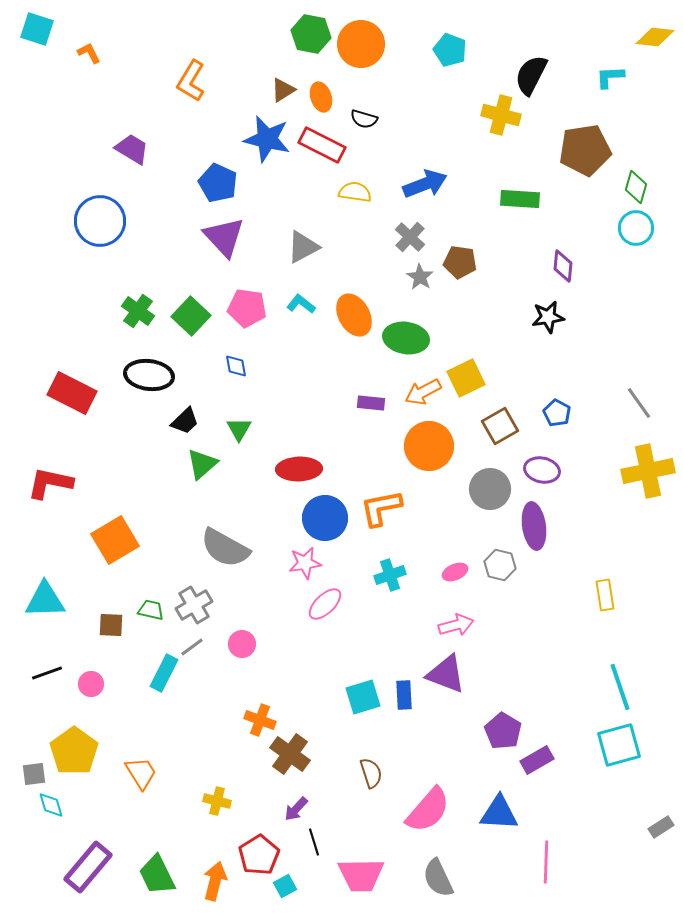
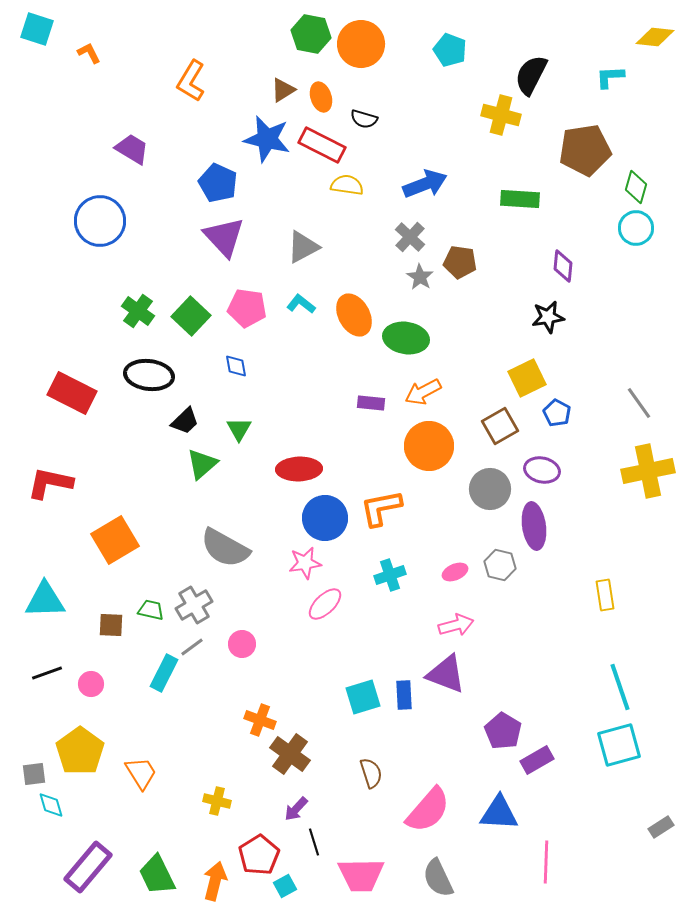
yellow semicircle at (355, 192): moved 8 px left, 7 px up
yellow square at (466, 378): moved 61 px right
yellow pentagon at (74, 751): moved 6 px right
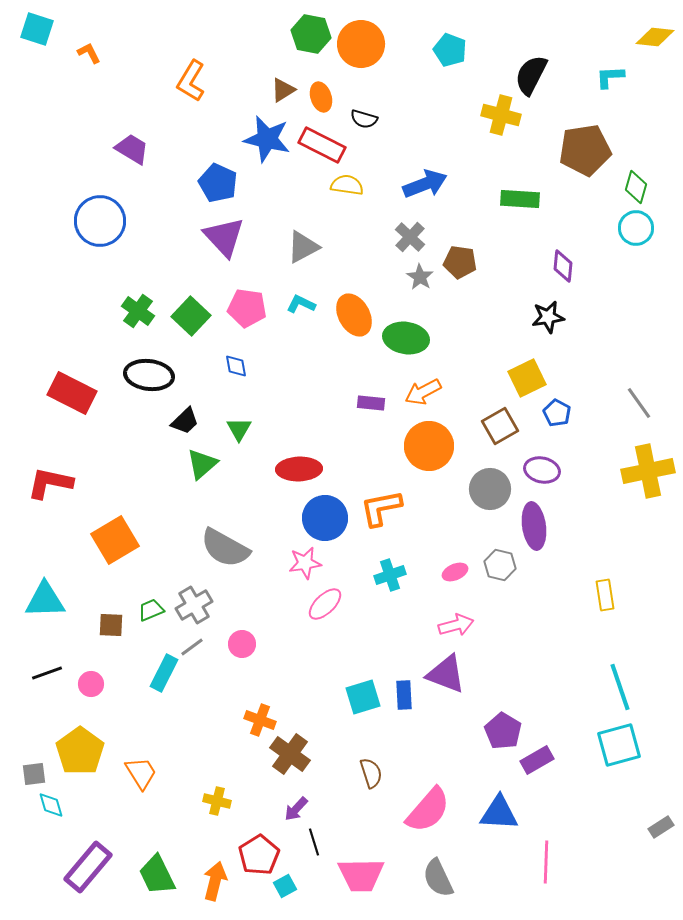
cyan L-shape at (301, 304): rotated 12 degrees counterclockwise
green trapezoid at (151, 610): rotated 36 degrees counterclockwise
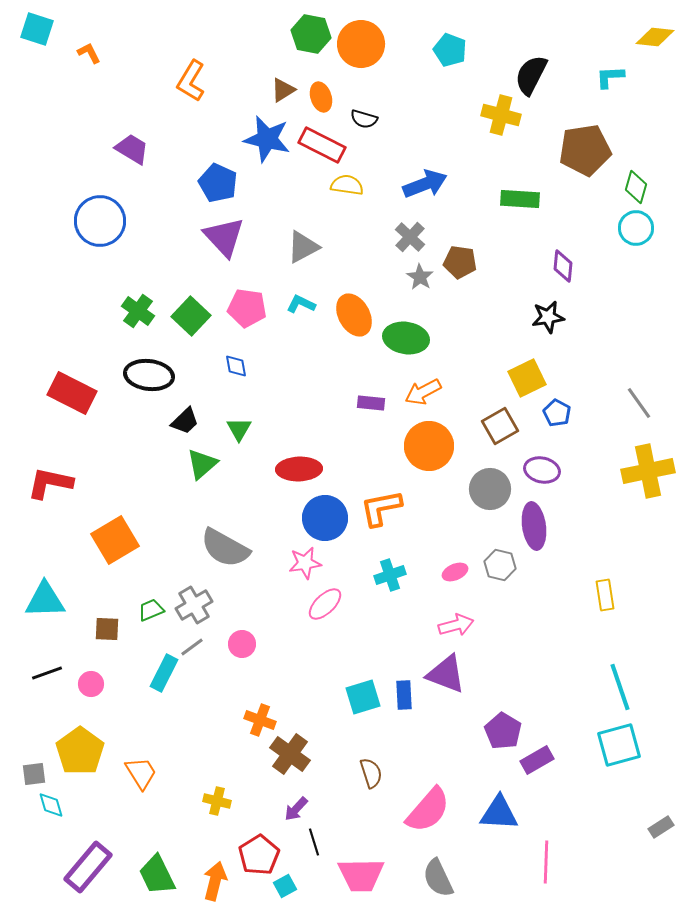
brown square at (111, 625): moved 4 px left, 4 px down
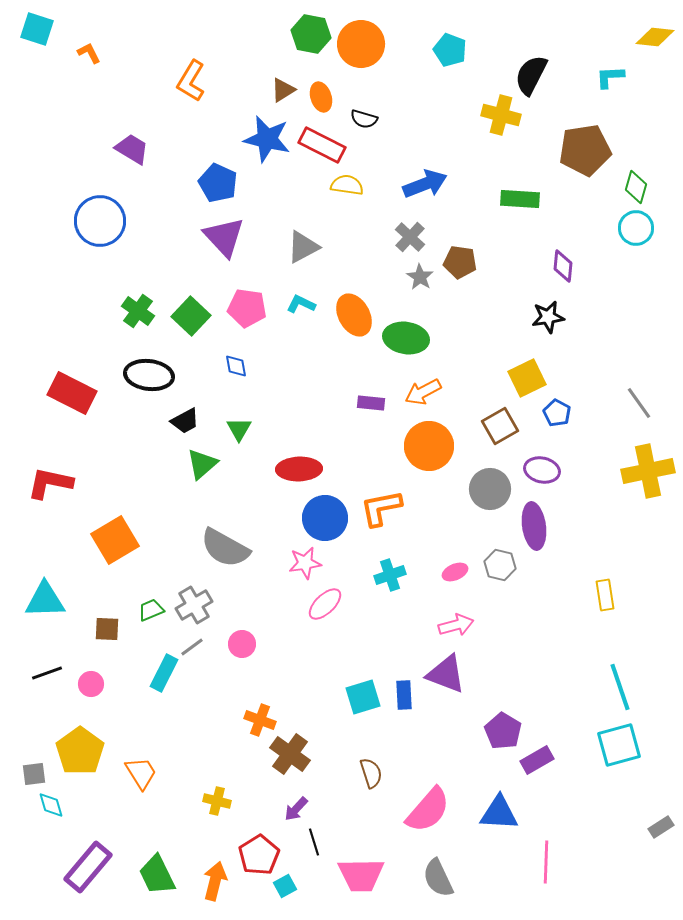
black trapezoid at (185, 421): rotated 16 degrees clockwise
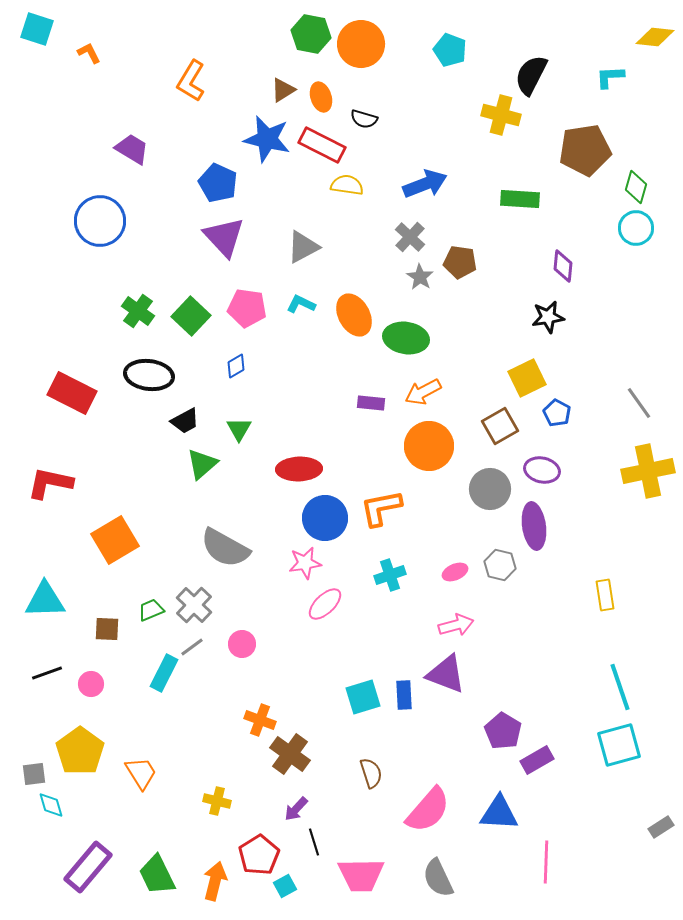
blue diamond at (236, 366): rotated 70 degrees clockwise
gray cross at (194, 605): rotated 15 degrees counterclockwise
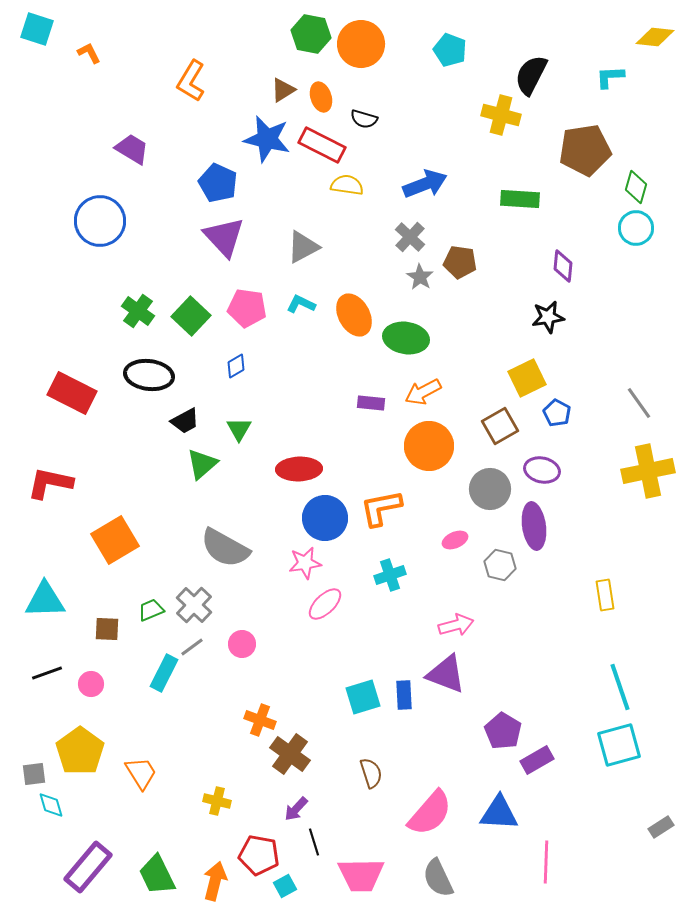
pink ellipse at (455, 572): moved 32 px up
pink semicircle at (428, 810): moved 2 px right, 3 px down
red pentagon at (259, 855): rotated 30 degrees counterclockwise
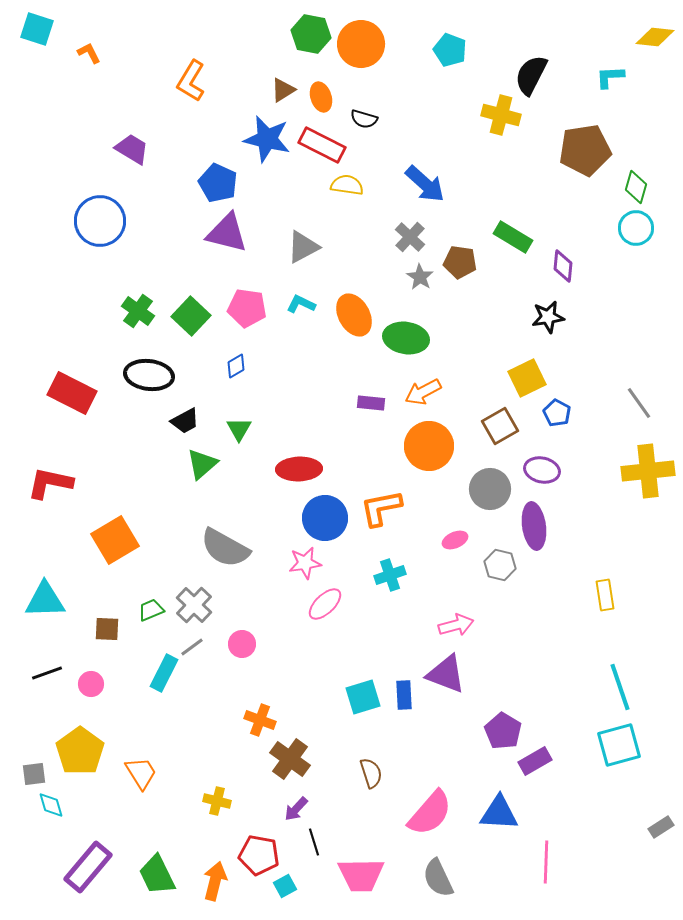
blue arrow at (425, 184): rotated 63 degrees clockwise
green rectangle at (520, 199): moved 7 px left, 38 px down; rotated 27 degrees clockwise
purple triangle at (224, 237): moved 3 px right, 4 px up; rotated 33 degrees counterclockwise
yellow cross at (648, 471): rotated 6 degrees clockwise
brown cross at (290, 754): moved 5 px down
purple rectangle at (537, 760): moved 2 px left, 1 px down
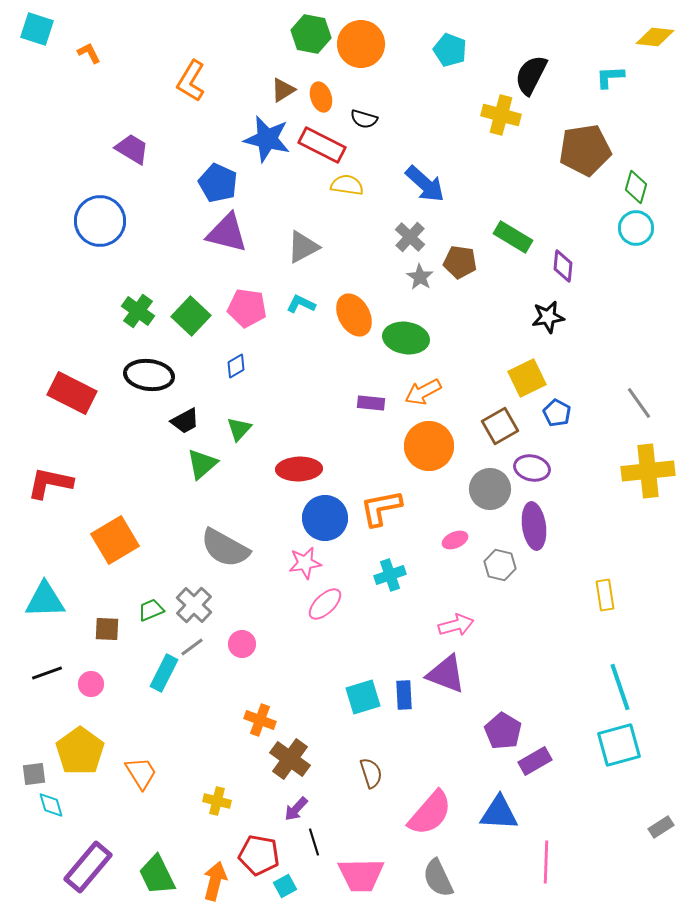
green triangle at (239, 429): rotated 12 degrees clockwise
purple ellipse at (542, 470): moved 10 px left, 2 px up
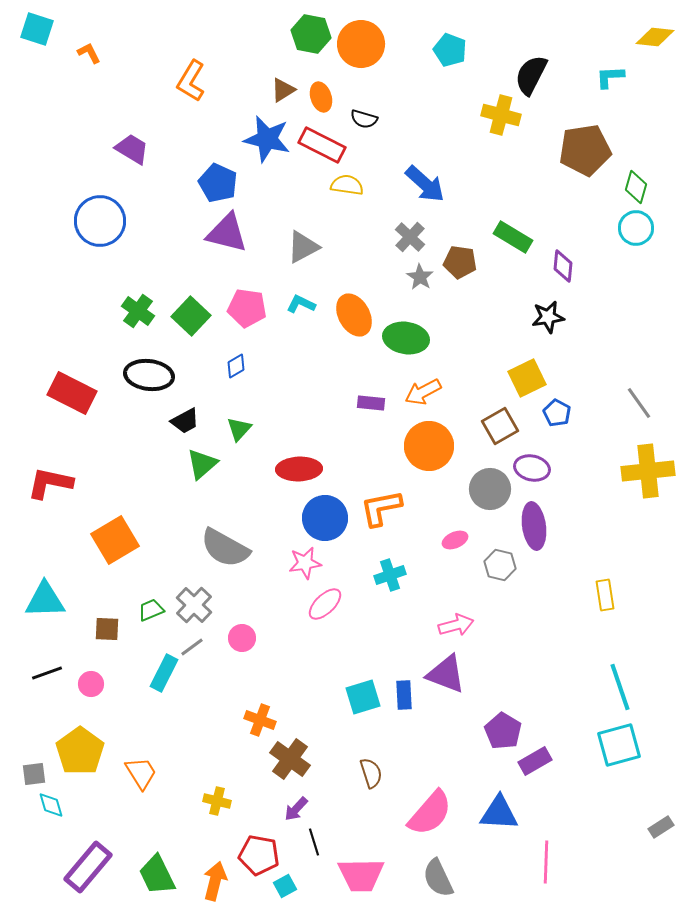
pink circle at (242, 644): moved 6 px up
